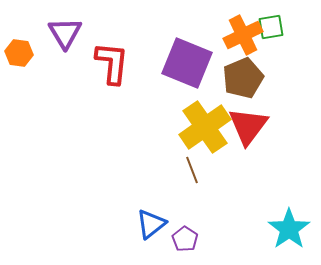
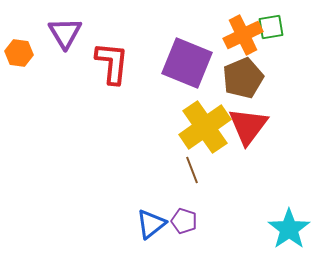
purple pentagon: moved 1 px left, 18 px up; rotated 15 degrees counterclockwise
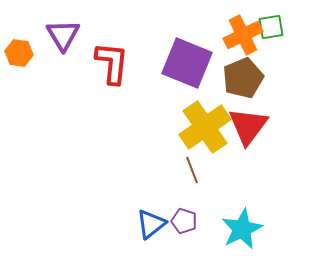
purple triangle: moved 2 px left, 2 px down
cyan star: moved 47 px left; rotated 9 degrees clockwise
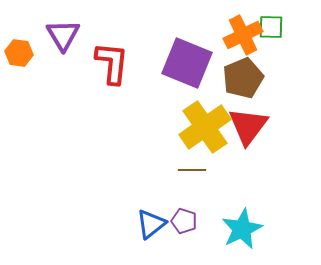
green square: rotated 12 degrees clockwise
brown line: rotated 68 degrees counterclockwise
